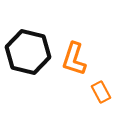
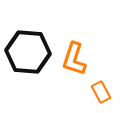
black hexagon: rotated 9 degrees counterclockwise
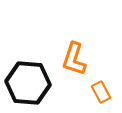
black hexagon: moved 31 px down
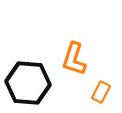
orange rectangle: rotated 55 degrees clockwise
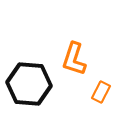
black hexagon: moved 1 px right, 1 px down
